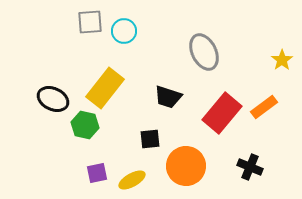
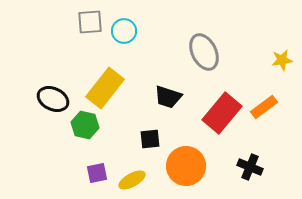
yellow star: rotated 25 degrees clockwise
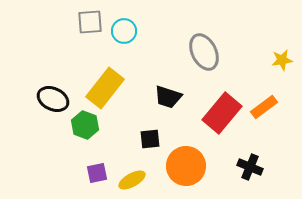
green hexagon: rotated 8 degrees clockwise
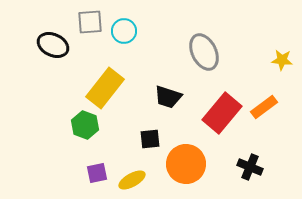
yellow star: rotated 15 degrees clockwise
black ellipse: moved 54 px up
orange circle: moved 2 px up
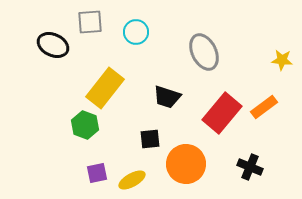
cyan circle: moved 12 px right, 1 px down
black trapezoid: moved 1 px left
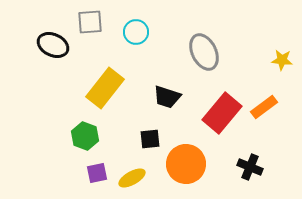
green hexagon: moved 11 px down
yellow ellipse: moved 2 px up
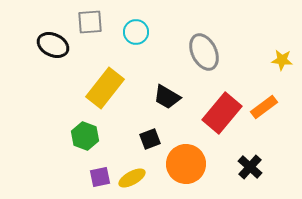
black trapezoid: rotated 12 degrees clockwise
black square: rotated 15 degrees counterclockwise
black cross: rotated 20 degrees clockwise
purple square: moved 3 px right, 4 px down
